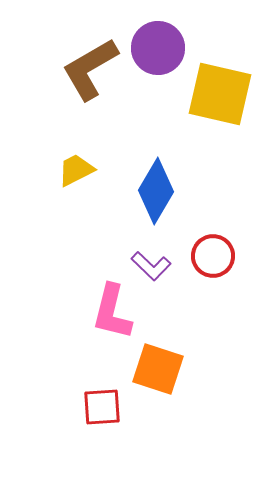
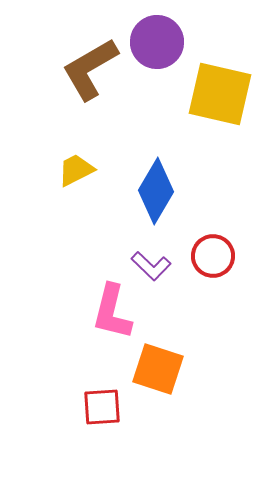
purple circle: moved 1 px left, 6 px up
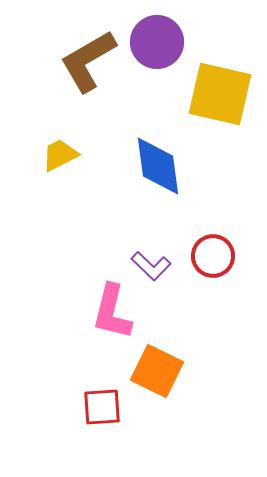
brown L-shape: moved 2 px left, 8 px up
yellow trapezoid: moved 16 px left, 15 px up
blue diamond: moved 2 px right, 25 px up; rotated 38 degrees counterclockwise
orange square: moved 1 px left, 2 px down; rotated 8 degrees clockwise
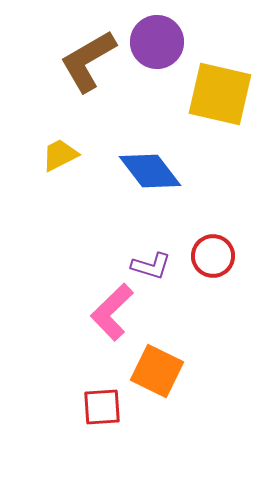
blue diamond: moved 8 px left, 5 px down; rotated 30 degrees counterclockwise
purple L-shape: rotated 27 degrees counterclockwise
pink L-shape: rotated 32 degrees clockwise
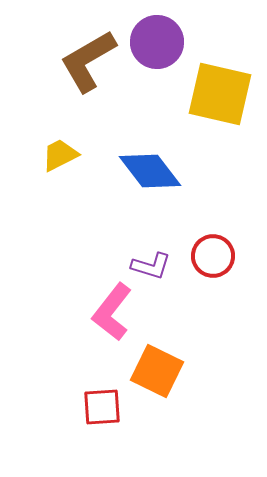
pink L-shape: rotated 8 degrees counterclockwise
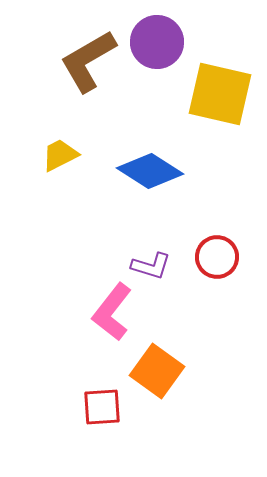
blue diamond: rotated 20 degrees counterclockwise
red circle: moved 4 px right, 1 px down
orange square: rotated 10 degrees clockwise
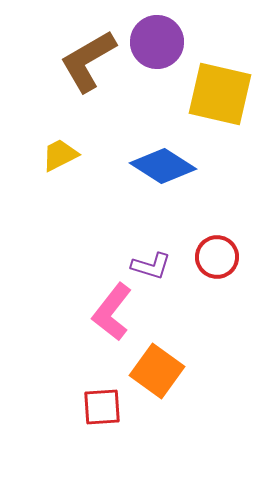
blue diamond: moved 13 px right, 5 px up
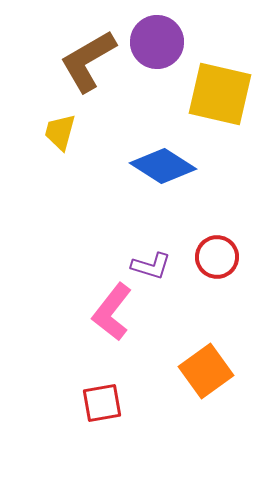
yellow trapezoid: moved 23 px up; rotated 48 degrees counterclockwise
orange square: moved 49 px right; rotated 18 degrees clockwise
red square: moved 4 px up; rotated 6 degrees counterclockwise
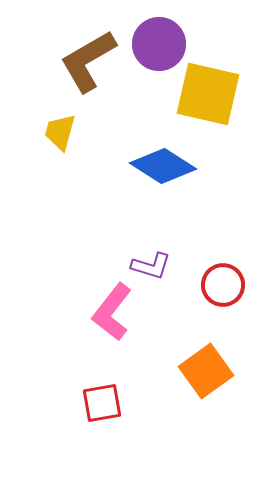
purple circle: moved 2 px right, 2 px down
yellow square: moved 12 px left
red circle: moved 6 px right, 28 px down
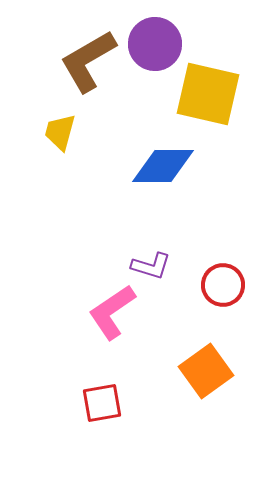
purple circle: moved 4 px left
blue diamond: rotated 32 degrees counterclockwise
pink L-shape: rotated 18 degrees clockwise
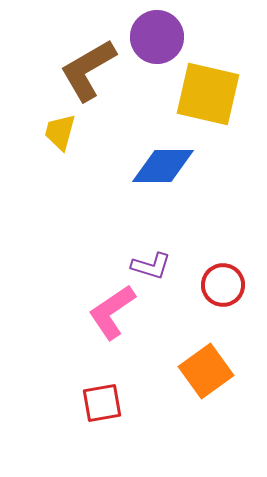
purple circle: moved 2 px right, 7 px up
brown L-shape: moved 9 px down
